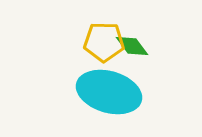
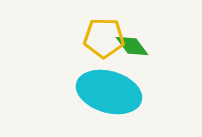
yellow pentagon: moved 4 px up
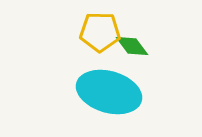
yellow pentagon: moved 4 px left, 6 px up
